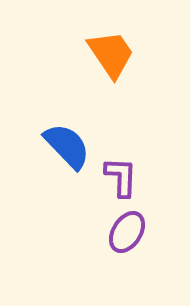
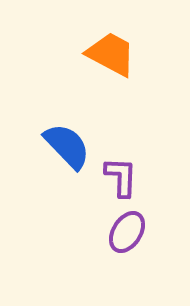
orange trapezoid: rotated 28 degrees counterclockwise
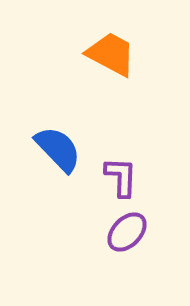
blue semicircle: moved 9 px left, 3 px down
purple ellipse: rotated 12 degrees clockwise
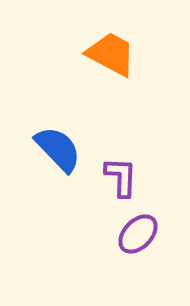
purple ellipse: moved 11 px right, 2 px down
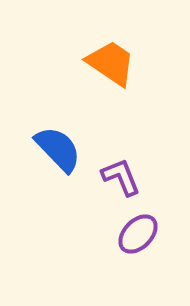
orange trapezoid: moved 9 px down; rotated 6 degrees clockwise
purple L-shape: rotated 24 degrees counterclockwise
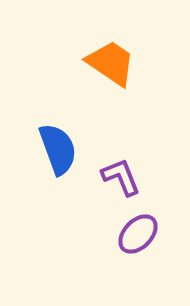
blue semicircle: rotated 24 degrees clockwise
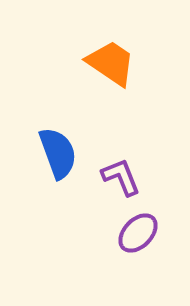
blue semicircle: moved 4 px down
purple ellipse: moved 1 px up
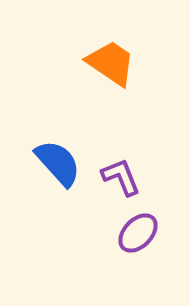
blue semicircle: moved 10 px down; rotated 22 degrees counterclockwise
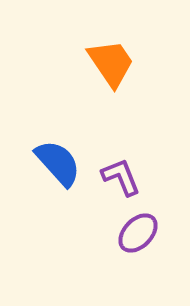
orange trapezoid: rotated 22 degrees clockwise
